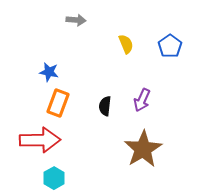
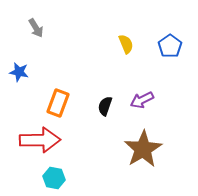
gray arrow: moved 40 px left, 8 px down; rotated 54 degrees clockwise
blue star: moved 30 px left
purple arrow: rotated 40 degrees clockwise
black semicircle: rotated 12 degrees clockwise
cyan hexagon: rotated 20 degrees counterclockwise
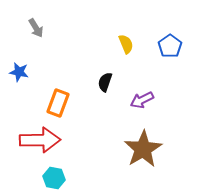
black semicircle: moved 24 px up
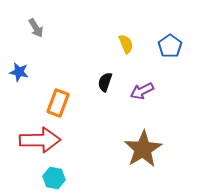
purple arrow: moved 9 px up
